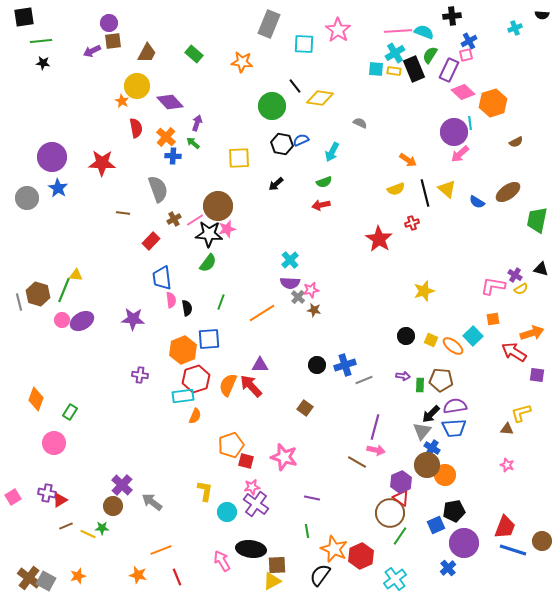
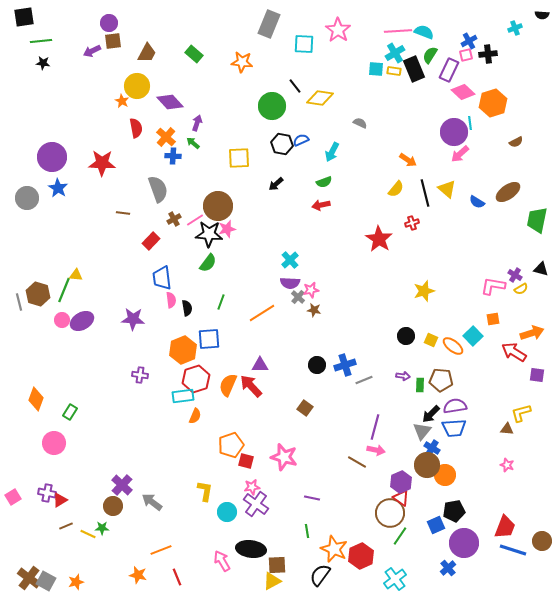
black cross at (452, 16): moved 36 px right, 38 px down
yellow semicircle at (396, 189): rotated 30 degrees counterclockwise
orange star at (78, 576): moved 2 px left, 6 px down
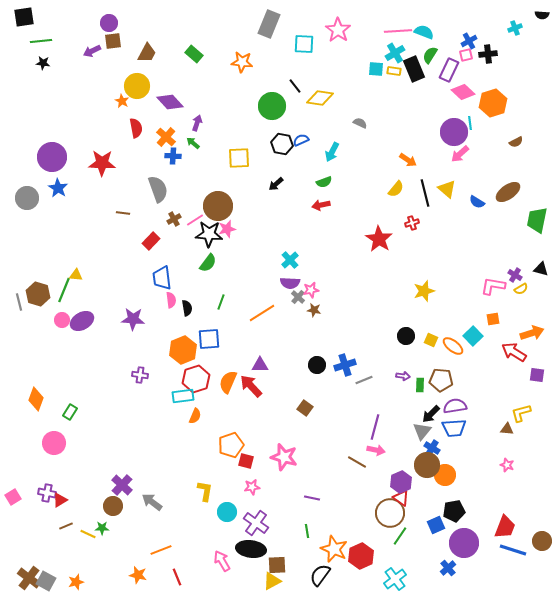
orange semicircle at (228, 385): moved 3 px up
purple cross at (256, 504): moved 19 px down
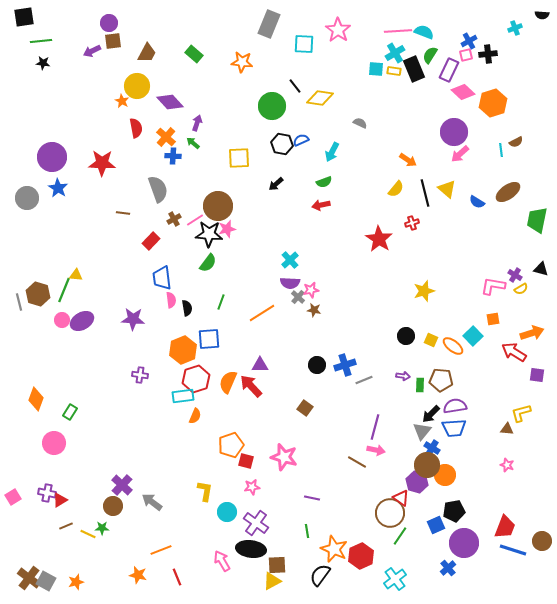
cyan line at (470, 123): moved 31 px right, 27 px down
purple hexagon at (401, 482): moved 16 px right; rotated 20 degrees counterclockwise
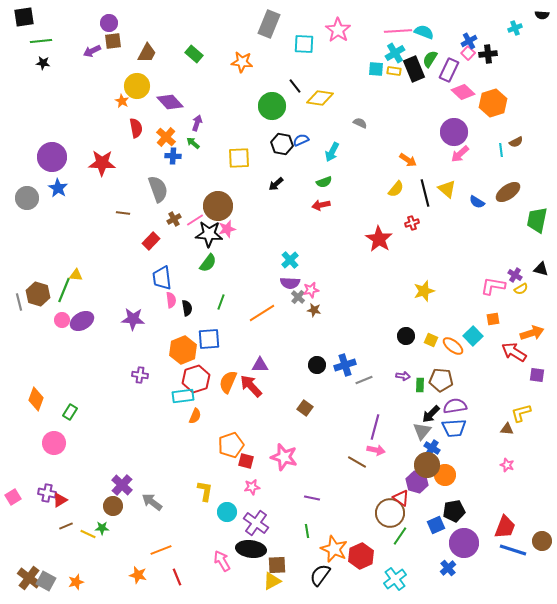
green semicircle at (430, 55): moved 4 px down
pink square at (466, 55): moved 2 px right, 2 px up; rotated 32 degrees counterclockwise
